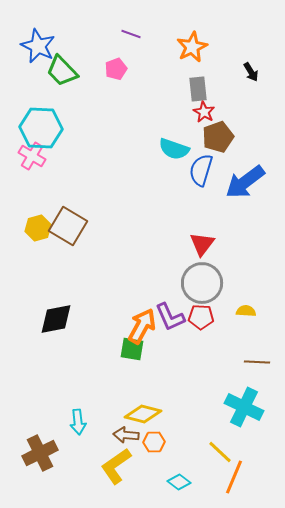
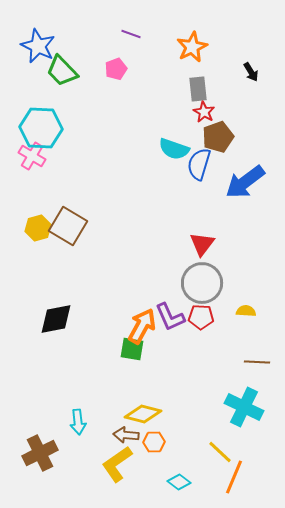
blue semicircle: moved 2 px left, 6 px up
yellow L-shape: moved 1 px right, 2 px up
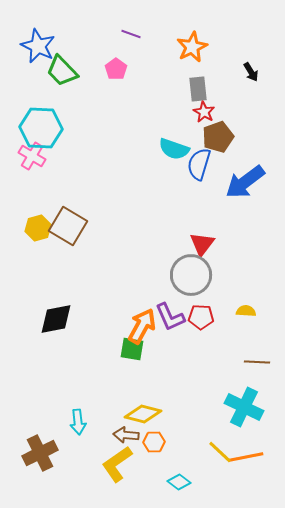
pink pentagon: rotated 15 degrees counterclockwise
gray circle: moved 11 px left, 8 px up
orange line: moved 12 px right, 20 px up; rotated 56 degrees clockwise
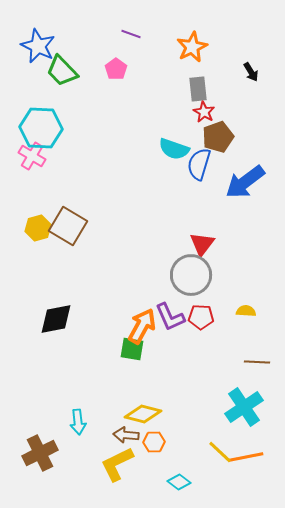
cyan cross: rotated 30 degrees clockwise
yellow L-shape: rotated 9 degrees clockwise
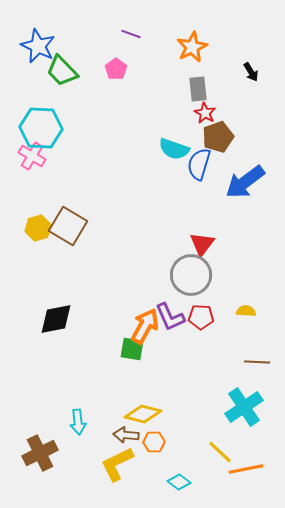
red star: moved 1 px right, 1 px down
orange arrow: moved 3 px right
orange line: moved 12 px down
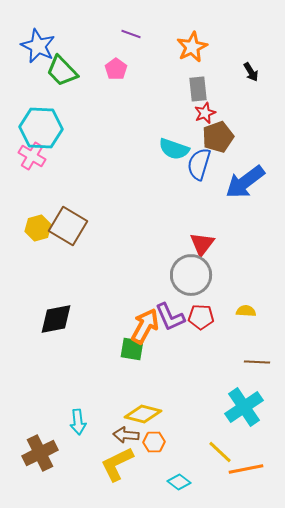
red star: rotated 20 degrees clockwise
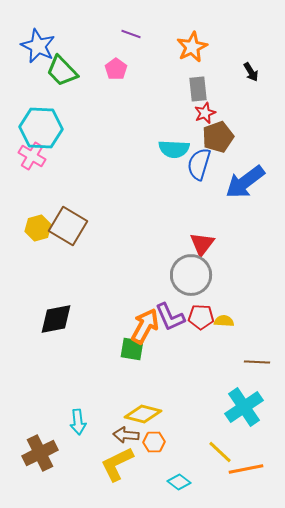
cyan semicircle: rotated 16 degrees counterclockwise
yellow semicircle: moved 22 px left, 10 px down
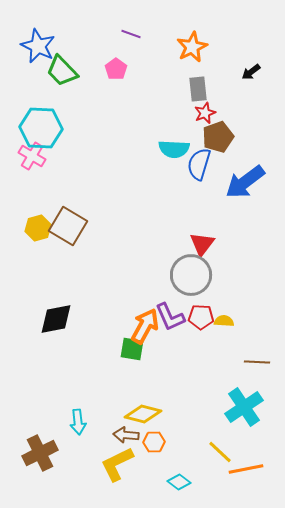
black arrow: rotated 84 degrees clockwise
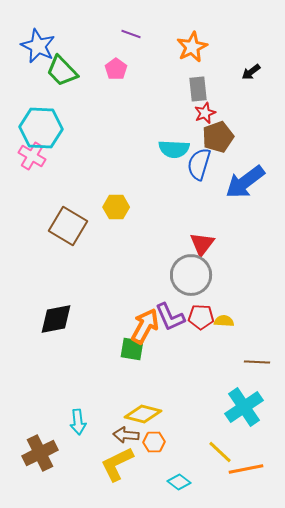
yellow hexagon: moved 78 px right, 21 px up; rotated 15 degrees clockwise
